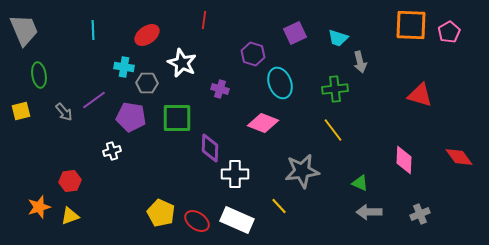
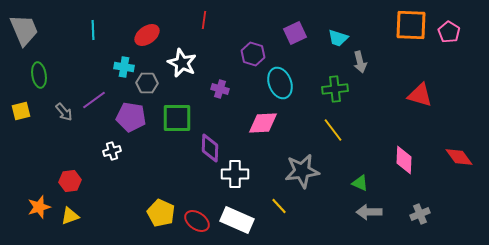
pink pentagon at (449, 32): rotated 10 degrees counterclockwise
pink diamond at (263, 123): rotated 24 degrees counterclockwise
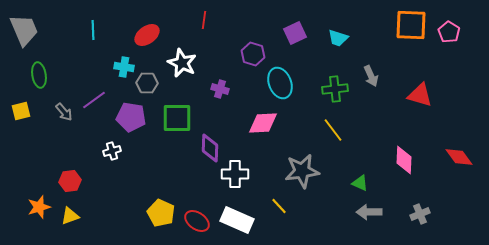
gray arrow at (360, 62): moved 11 px right, 14 px down; rotated 10 degrees counterclockwise
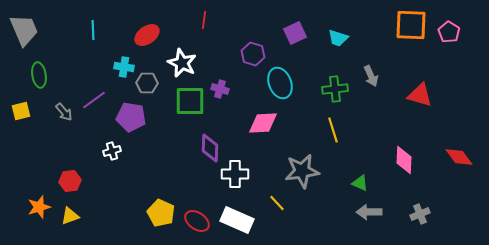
green square at (177, 118): moved 13 px right, 17 px up
yellow line at (333, 130): rotated 20 degrees clockwise
yellow line at (279, 206): moved 2 px left, 3 px up
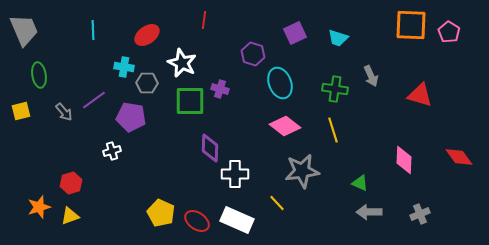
green cross at (335, 89): rotated 15 degrees clockwise
pink diamond at (263, 123): moved 22 px right, 3 px down; rotated 40 degrees clockwise
red hexagon at (70, 181): moved 1 px right, 2 px down; rotated 10 degrees counterclockwise
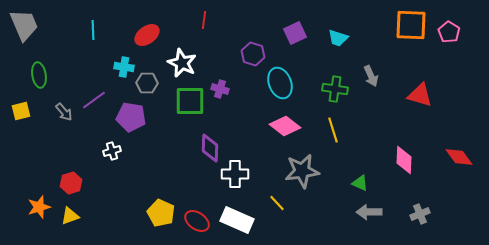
gray trapezoid at (24, 30): moved 5 px up
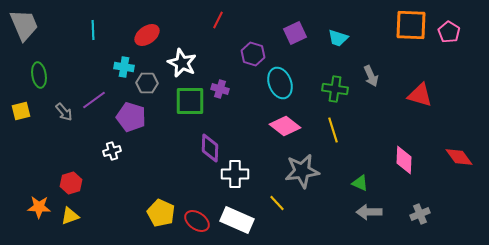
red line at (204, 20): moved 14 px right; rotated 18 degrees clockwise
purple pentagon at (131, 117): rotated 8 degrees clockwise
orange star at (39, 207): rotated 20 degrees clockwise
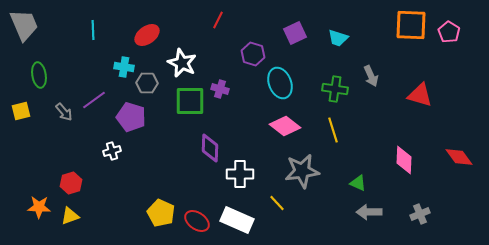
white cross at (235, 174): moved 5 px right
green triangle at (360, 183): moved 2 px left
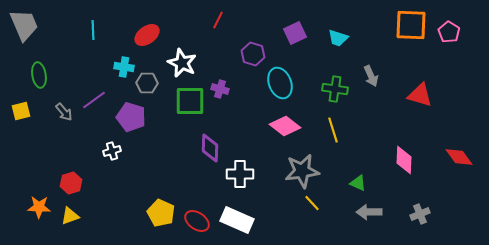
yellow line at (277, 203): moved 35 px right
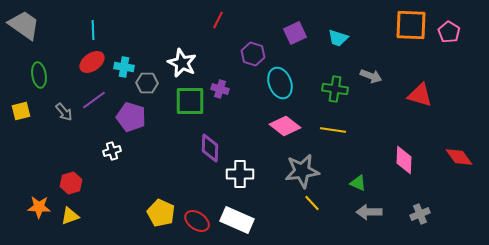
gray trapezoid at (24, 25): rotated 32 degrees counterclockwise
red ellipse at (147, 35): moved 55 px left, 27 px down
gray arrow at (371, 76): rotated 45 degrees counterclockwise
yellow line at (333, 130): rotated 65 degrees counterclockwise
